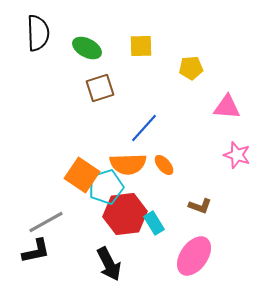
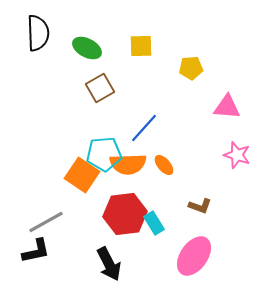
brown square: rotated 12 degrees counterclockwise
cyan pentagon: moved 2 px left, 33 px up; rotated 12 degrees clockwise
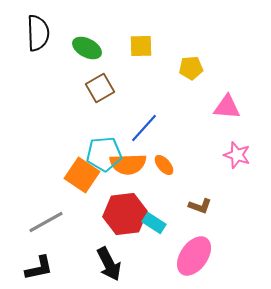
cyan rectangle: rotated 25 degrees counterclockwise
black L-shape: moved 3 px right, 17 px down
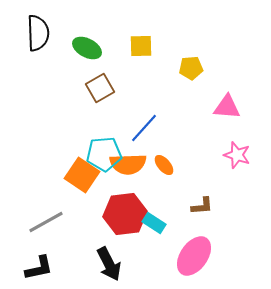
brown L-shape: moved 2 px right; rotated 25 degrees counterclockwise
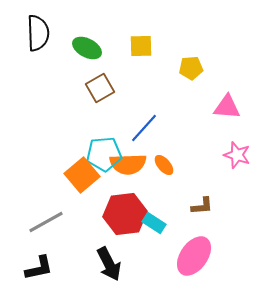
orange square: rotated 16 degrees clockwise
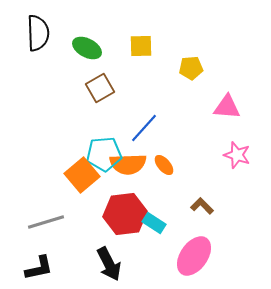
brown L-shape: rotated 130 degrees counterclockwise
gray line: rotated 12 degrees clockwise
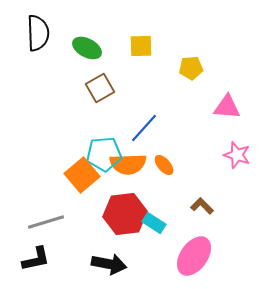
black arrow: rotated 52 degrees counterclockwise
black L-shape: moved 3 px left, 9 px up
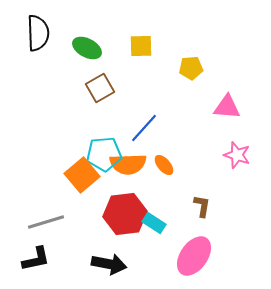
brown L-shape: rotated 55 degrees clockwise
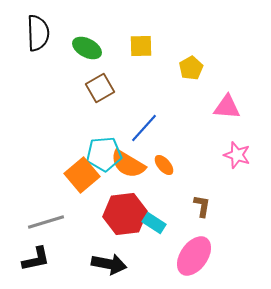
yellow pentagon: rotated 25 degrees counterclockwise
orange semicircle: rotated 33 degrees clockwise
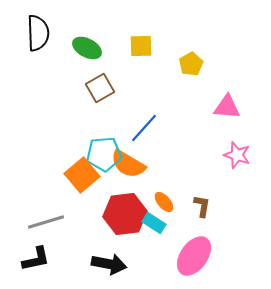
yellow pentagon: moved 4 px up
orange ellipse: moved 37 px down
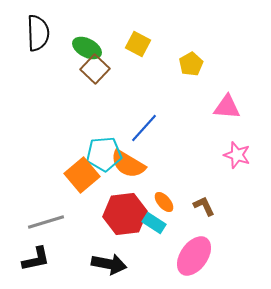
yellow square: moved 3 px left, 2 px up; rotated 30 degrees clockwise
brown square: moved 5 px left, 19 px up; rotated 16 degrees counterclockwise
brown L-shape: moved 2 px right; rotated 35 degrees counterclockwise
